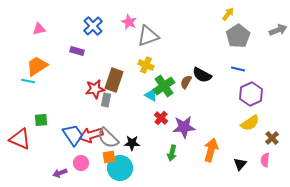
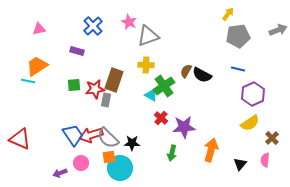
gray pentagon: rotated 25 degrees clockwise
yellow cross: rotated 21 degrees counterclockwise
brown semicircle: moved 11 px up
purple hexagon: moved 2 px right
green square: moved 33 px right, 35 px up
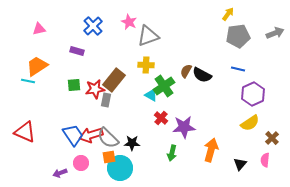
gray arrow: moved 3 px left, 3 px down
brown rectangle: rotated 20 degrees clockwise
red triangle: moved 5 px right, 7 px up
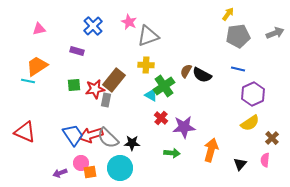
green arrow: rotated 98 degrees counterclockwise
orange square: moved 19 px left, 15 px down
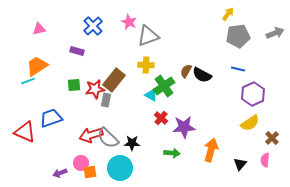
cyan line: rotated 32 degrees counterclockwise
blue trapezoid: moved 22 px left, 17 px up; rotated 75 degrees counterclockwise
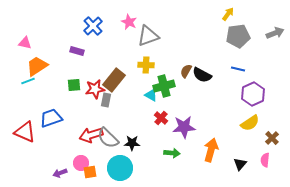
pink triangle: moved 14 px left, 14 px down; rotated 24 degrees clockwise
green cross: rotated 20 degrees clockwise
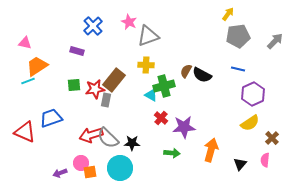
gray arrow: moved 8 px down; rotated 24 degrees counterclockwise
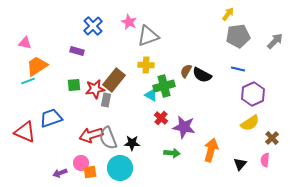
purple star: rotated 15 degrees clockwise
gray semicircle: rotated 25 degrees clockwise
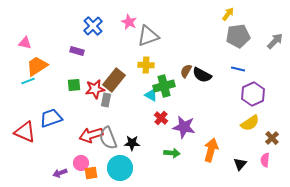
orange square: moved 1 px right, 1 px down
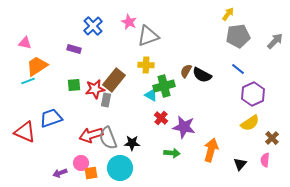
purple rectangle: moved 3 px left, 2 px up
blue line: rotated 24 degrees clockwise
